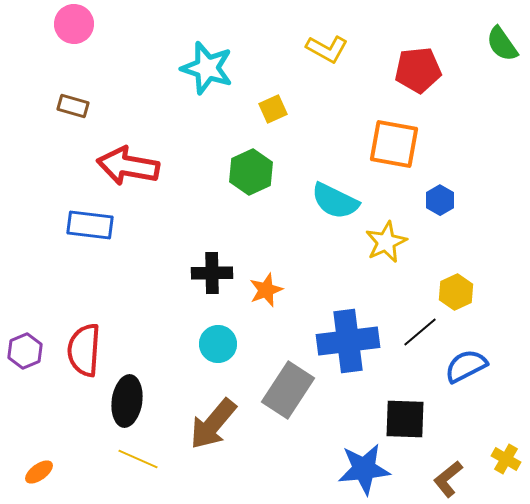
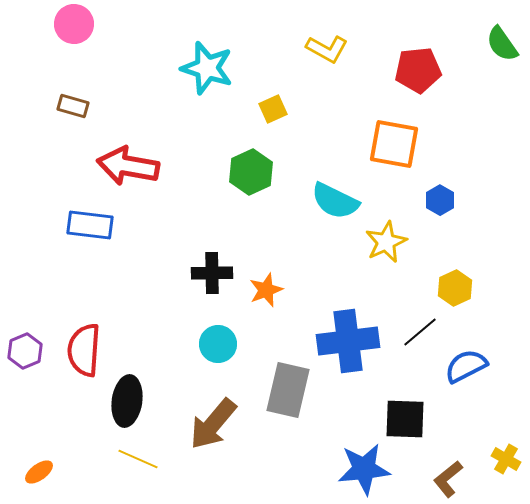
yellow hexagon: moved 1 px left, 4 px up
gray rectangle: rotated 20 degrees counterclockwise
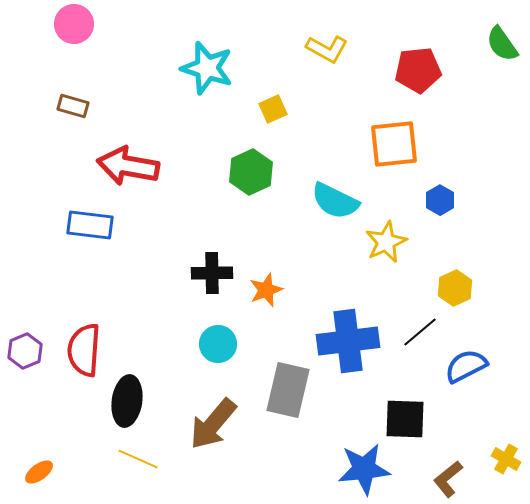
orange square: rotated 16 degrees counterclockwise
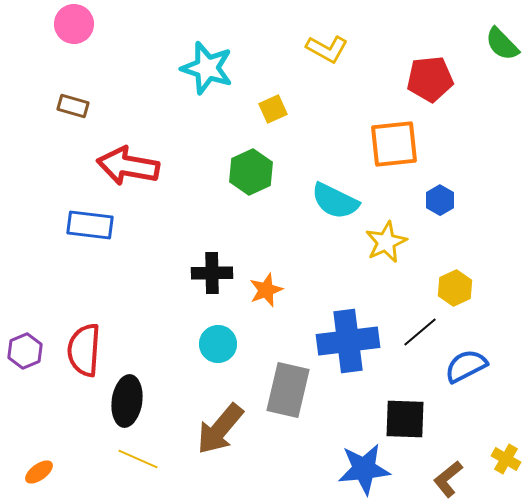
green semicircle: rotated 9 degrees counterclockwise
red pentagon: moved 12 px right, 9 px down
brown arrow: moved 7 px right, 5 px down
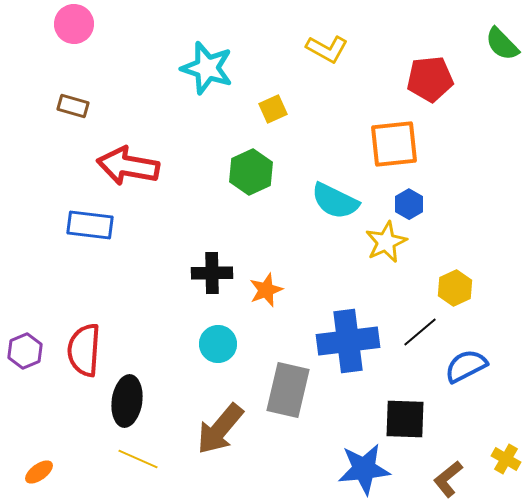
blue hexagon: moved 31 px left, 4 px down
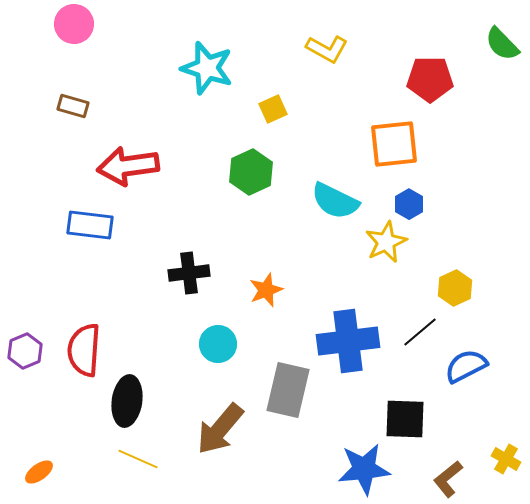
red pentagon: rotated 6 degrees clockwise
red arrow: rotated 18 degrees counterclockwise
black cross: moved 23 px left; rotated 6 degrees counterclockwise
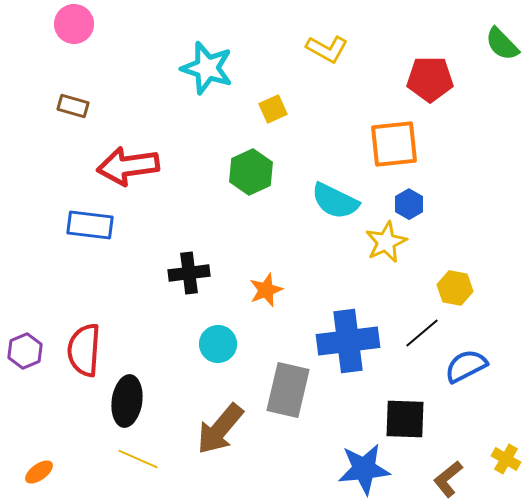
yellow hexagon: rotated 24 degrees counterclockwise
black line: moved 2 px right, 1 px down
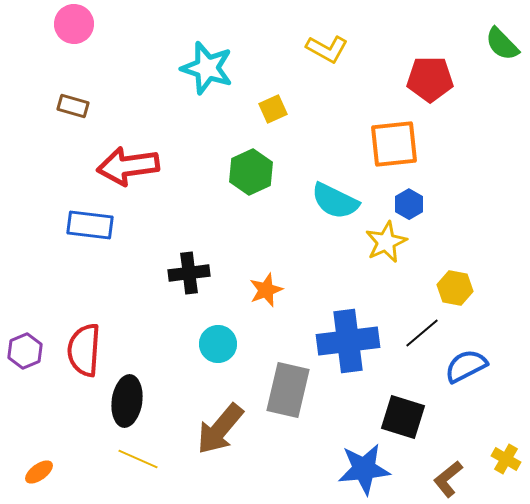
black square: moved 2 px left, 2 px up; rotated 15 degrees clockwise
